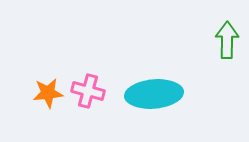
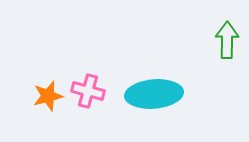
orange star: moved 3 px down; rotated 8 degrees counterclockwise
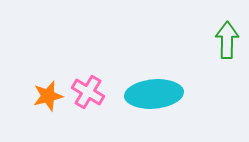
pink cross: moved 1 px down; rotated 16 degrees clockwise
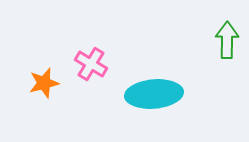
pink cross: moved 3 px right, 28 px up
orange star: moved 4 px left, 13 px up
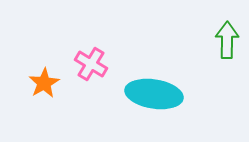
orange star: rotated 16 degrees counterclockwise
cyan ellipse: rotated 14 degrees clockwise
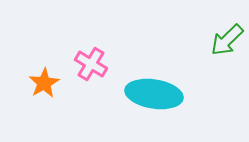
green arrow: rotated 135 degrees counterclockwise
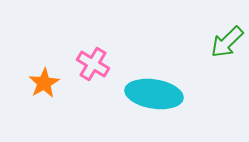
green arrow: moved 2 px down
pink cross: moved 2 px right
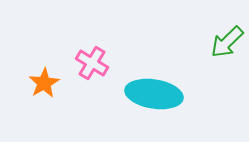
pink cross: moved 1 px left, 1 px up
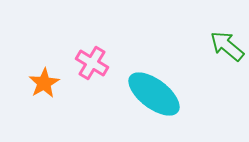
green arrow: moved 4 px down; rotated 84 degrees clockwise
cyan ellipse: rotated 28 degrees clockwise
